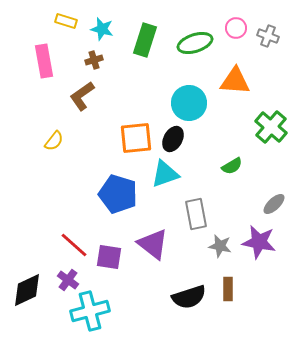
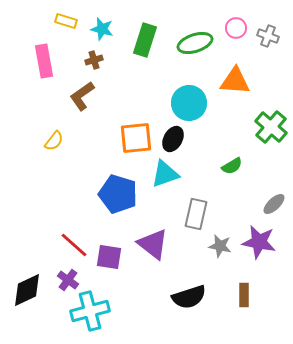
gray rectangle: rotated 24 degrees clockwise
brown rectangle: moved 16 px right, 6 px down
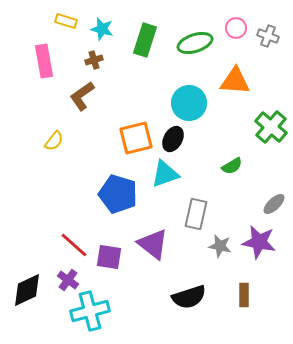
orange square: rotated 8 degrees counterclockwise
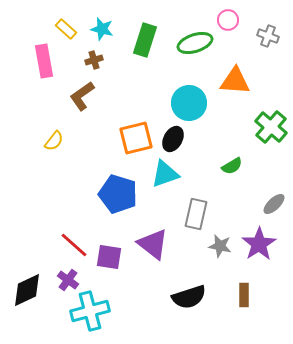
yellow rectangle: moved 8 px down; rotated 25 degrees clockwise
pink circle: moved 8 px left, 8 px up
purple star: moved 2 px down; rotated 28 degrees clockwise
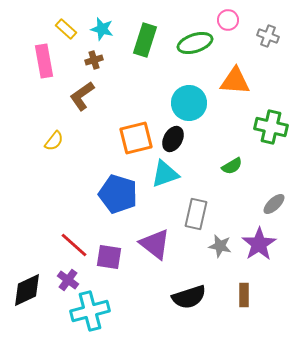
green cross: rotated 28 degrees counterclockwise
purple triangle: moved 2 px right
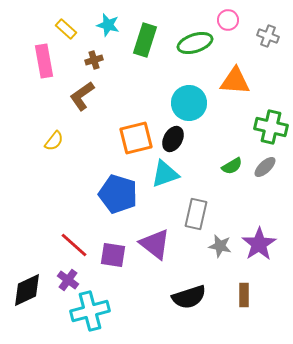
cyan star: moved 6 px right, 4 px up
gray ellipse: moved 9 px left, 37 px up
purple square: moved 4 px right, 2 px up
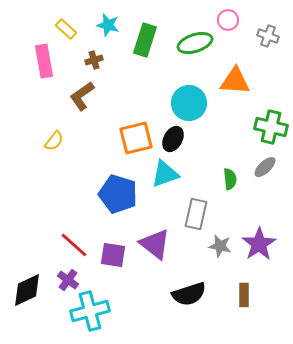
green semicircle: moved 2 px left, 13 px down; rotated 65 degrees counterclockwise
black semicircle: moved 3 px up
